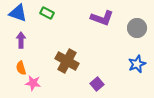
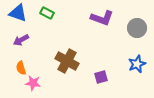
purple arrow: rotated 119 degrees counterclockwise
purple square: moved 4 px right, 7 px up; rotated 24 degrees clockwise
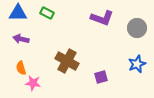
blue triangle: rotated 18 degrees counterclockwise
purple arrow: moved 1 px up; rotated 42 degrees clockwise
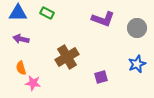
purple L-shape: moved 1 px right, 1 px down
brown cross: moved 4 px up; rotated 30 degrees clockwise
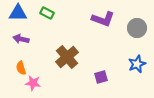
brown cross: rotated 10 degrees counterclockwise
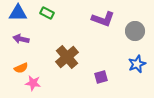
gray circle: moved 2 px left, 3 px down
orange semicircle: rotated 96 degrees counterclockwise
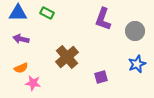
purple L-shape: rotated 90 degrees clockwise
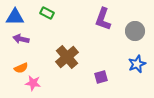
blue triangle: moved 3 px left, 4 px down
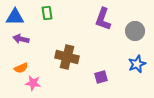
green rectangle: rotated 56 degrees clockwise
brown cross: rotated 35 degrees counterclockwise
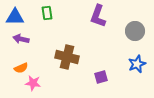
purple L-shape: moved 5 px left, 3 px up
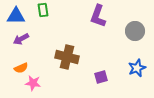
green rectangle: moved 4 px left, 3 px up
blue triangle: moved 1 px right, 1 px up
purple arrow: rotated 42 degrees counterclockwise
blue star: moved 4 px down
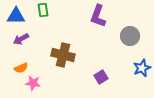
gray circle: moved 5 px left, 5 px down
brown cross: moved 4 px left, 2 px up
blue star: moved 5 px right
purple square: rotated 16 degrees counterclockwise
